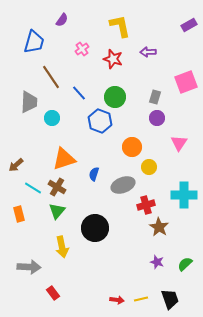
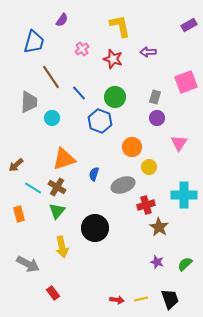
gray arrow: moved 1 px left, 3 px up; rotated 25 degrees clockwise
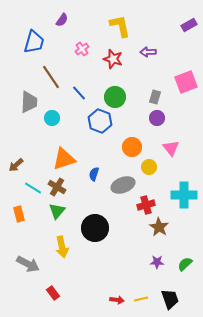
pink triangle: moved 8 px left, 5 px down; rotated 12 degrees counterclockwise
purple star: rotated 16 degrees counterclockwise
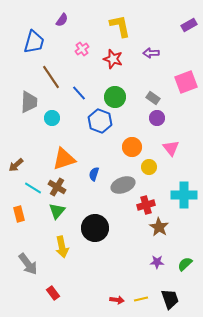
purple arrow: moved 3 px right, 1 px down
gray rectangle: moved 2 px left, 1 px down; rotated 72 degrees counterclockwise
gray arrow: rotated 25 degrees clockwise
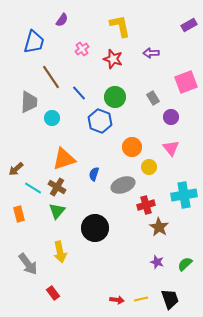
gray rectangle: rotated 24 degrees clockwise
purple circle: moved 14 px right, 1 px up
brown arrow: moved 4 px down
cyan cross: rotated 10 degrees counterclockwise
yellow arrow: moved 2 px left, 5 px down
purple star: rotated 16 degrees clockwise
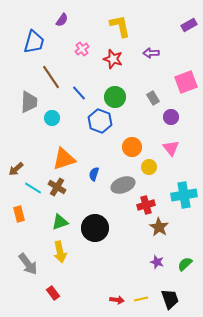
green triangle: moved 3 px right, 11 px down; rotated 30 degrees clockwise
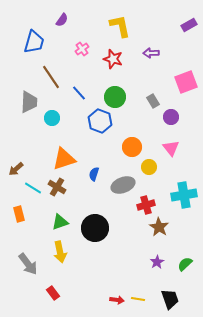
gray rectangle: moved 3 px down
purple star: rotated 24 degrees clockwise
yellow line: moved 3 px left; rotated 24 degrees clockwise
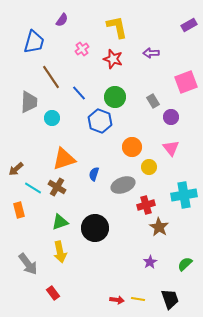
yellow L-shape: moved 3 px left, 1 px down
orange rectangle: moved 4 px up
purple star: moved 7 px left
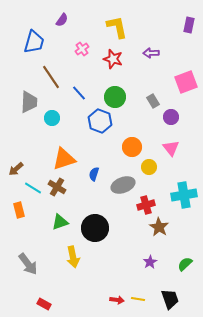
purple rectangle: rotated 49 degrees counterclockwise
yellow arrow: moved 13 px right, 5 px down
red rectangle: moved 9 px left, 11 px down; rotated 24 degrees counterclockwise
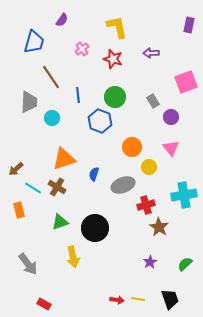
blue line: moved 1 px left, 2 px down; rotated 35 degrees clockwise
